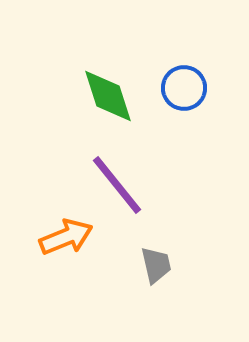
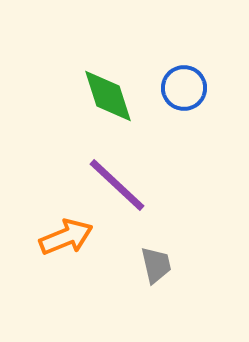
purple line: rotated 8 degrees counterclockwise
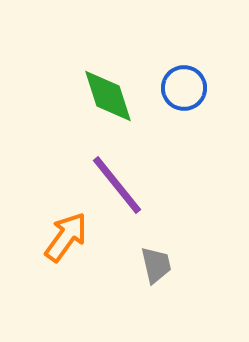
purple line: rotated 8 degrees clockwise
orange arrow: rotated 32 degrees counterclockwise
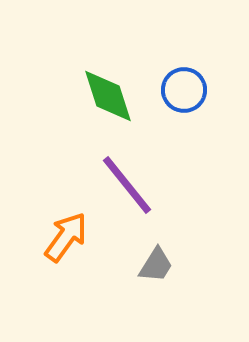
blue circle: moved 2 px down
purple line: moved 10 px right
gray trapezoid: rotated 45 degrees clockwise
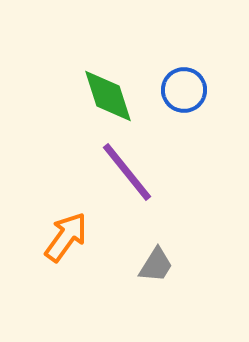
purple line: moved 13 px up
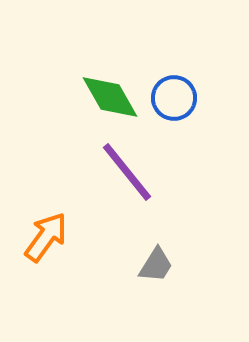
blue circle: moved 10 px left, 8 px down
green diamond: moved 2 px right, 1 px down; rotated 12 degrees counterclockwise
orange arrow: moved 20 px left
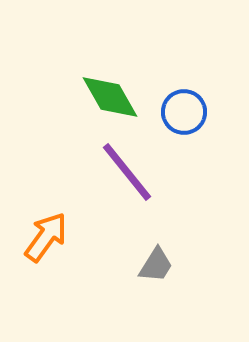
blue circle: moved 10 px right, 14 px down
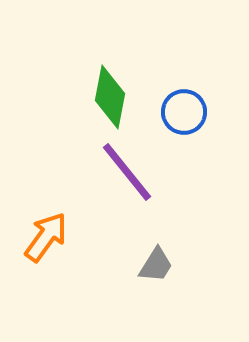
green diamond: rotated 40 degrees clockwise
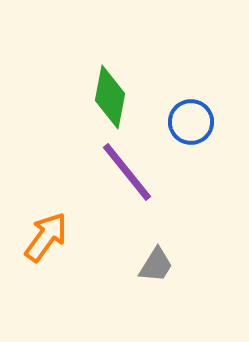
blue circle: moved 7 px right, 10 px down
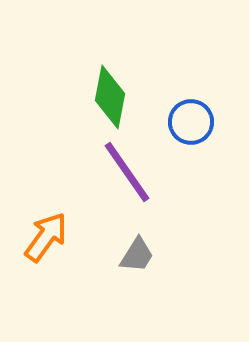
purple line: rotated 4 degrees clockwise
gray trapezoid: moved 19 px left, 10 px up
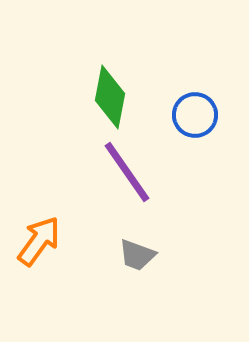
blue circle: moved 4 px right, 7 px up
orange arrow: moved 7 px left, 4 px down
gray trapezoid: rotated 78 degrees clockwise
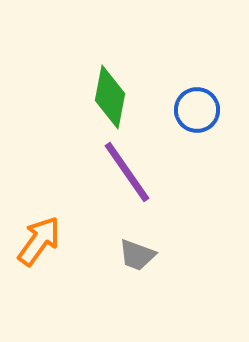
blue circle: moved 2 px right, 5 px up
